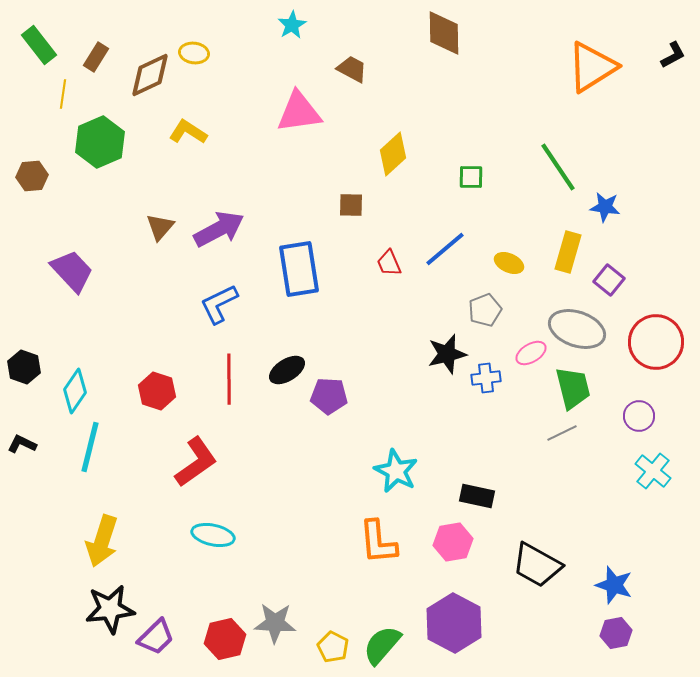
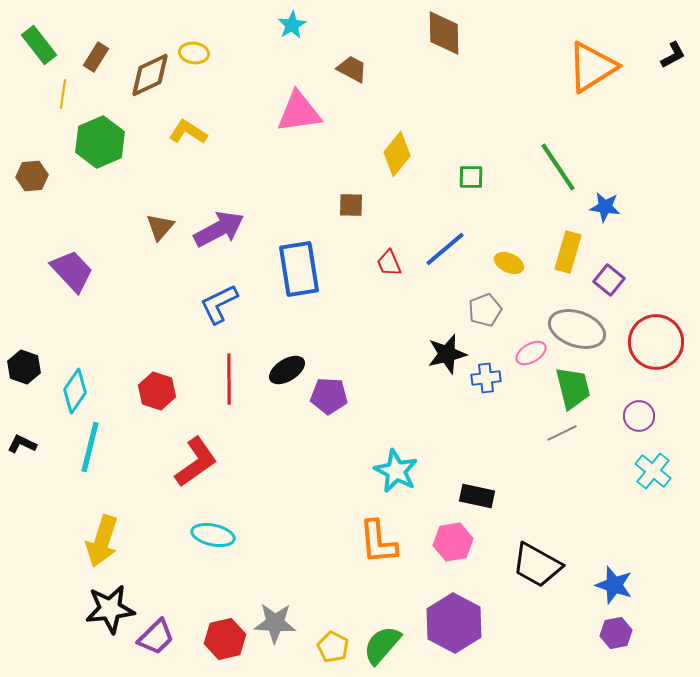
yellow diamond at (393, 154): moved 4 px right; rotated 9 degrees counterclockwise
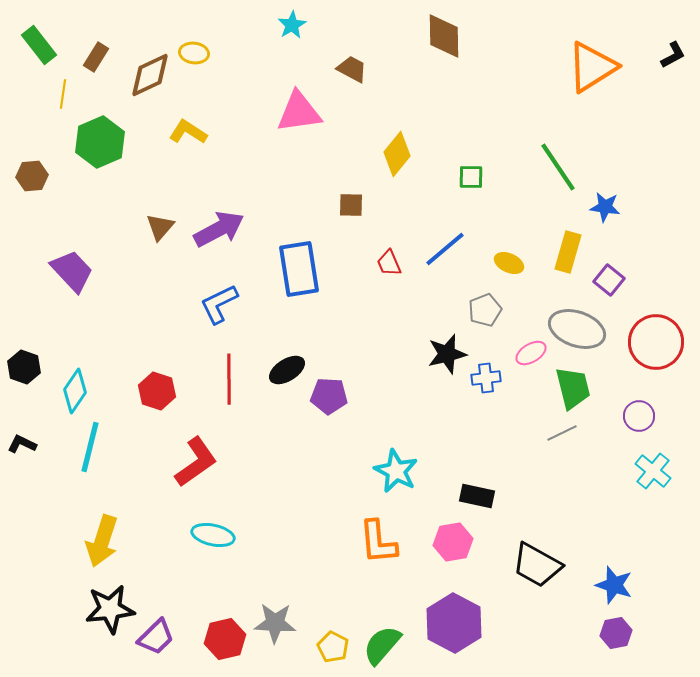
brown diamond at (444, 33): moved 3 px down
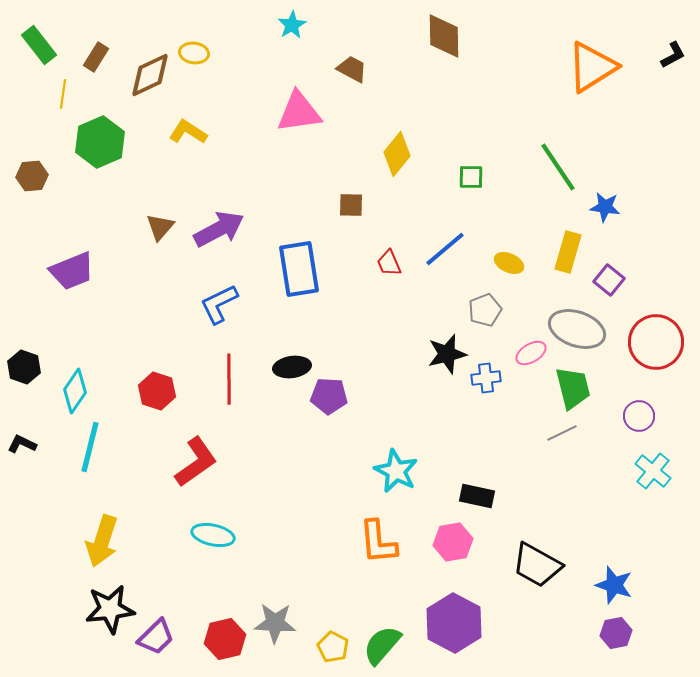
purple trapezoid at (72, 271): rotated 111 degrees clockwise
black ellipse at (287, 370): moved 5 px right, 3 px up; rotated 24 degrees clockwise
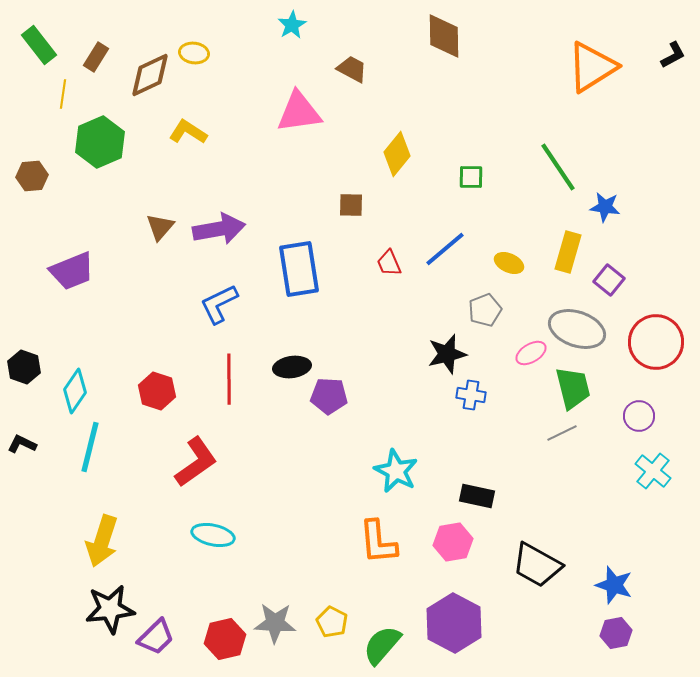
purple arrow at (219, 229): rotated 18 degrees clockwise
blue cross at (486, 378): moved 15 px left, 17 px down; rotated 16 degrees clockwise
yellow pentagon at (333, 647): moved 1 px left, 25 px up
